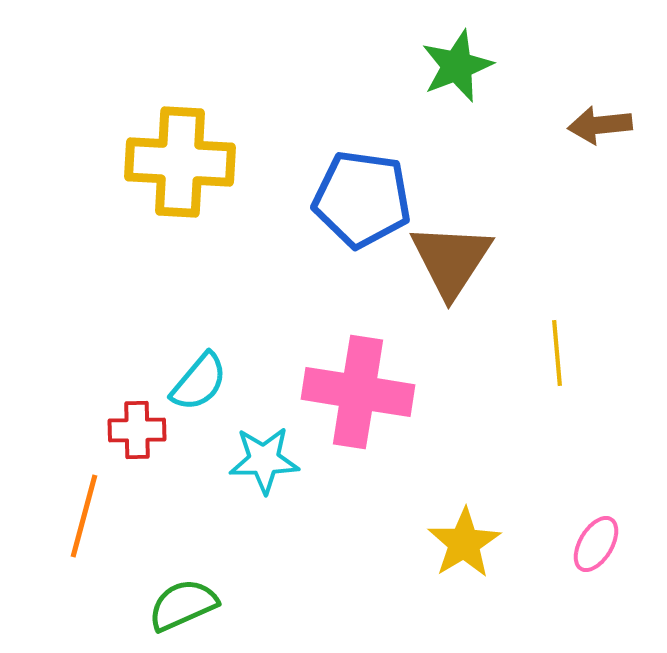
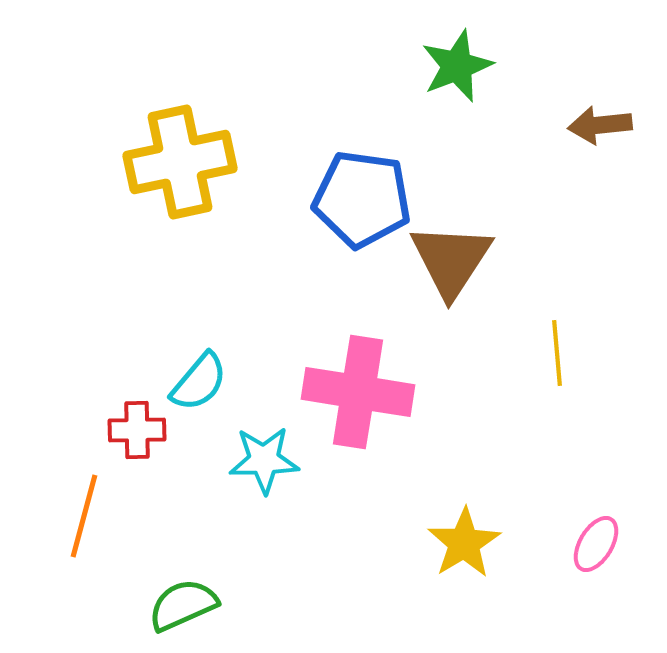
yellow cross: rotated 15 degrees counterclockwise
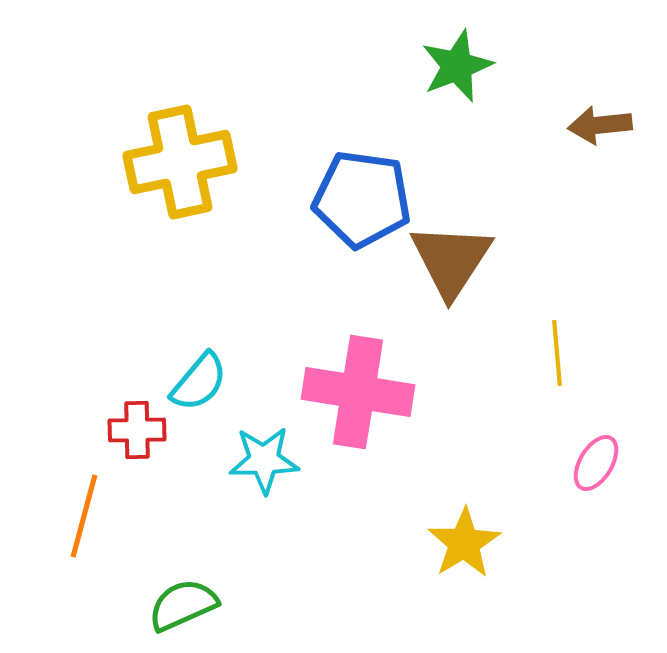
pink ellipse: moved 81 px up
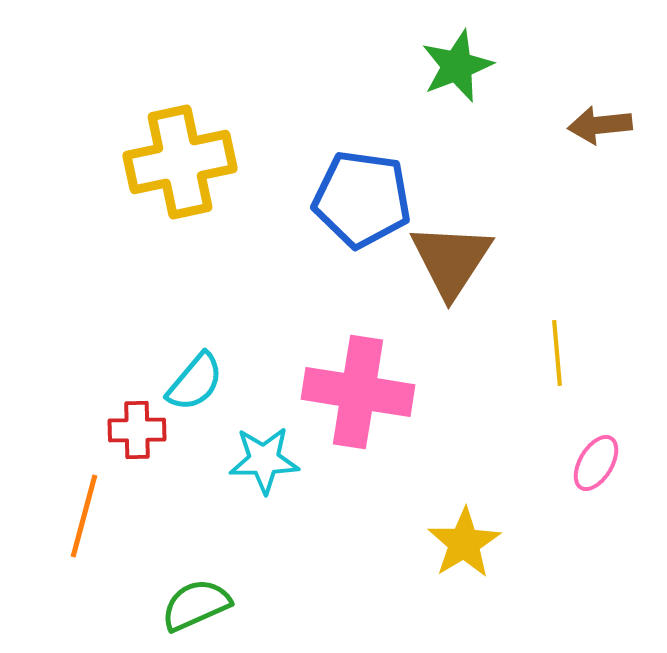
cyan semicircle: moved 4 px left
green semicircle: moved 13 px right
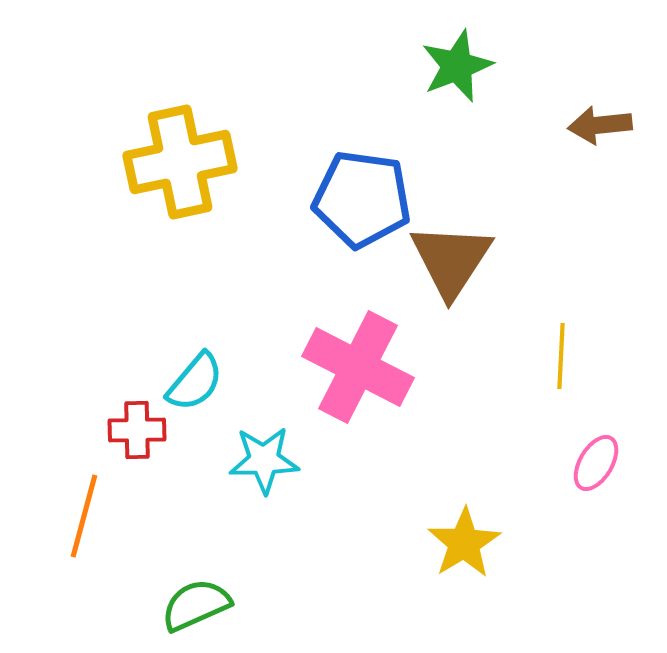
yellow line: moved 4 px right, 3 px down; rotated 8 degrees clockwise
pink cross: moved 25 px up; rotated 18 degrees clockwise
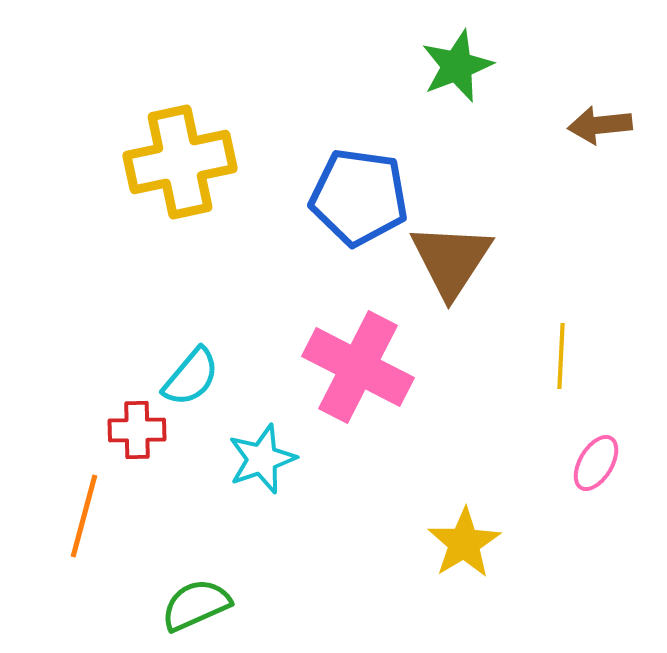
blue pentagon: moved 3 px left, 2 px up
cyan semicircle: moved 4 px left, 5 px up
cyan star: moved 2 px left, 1 px up; rotated 18 degrees counterclockwise
